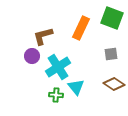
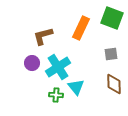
purple circle: moved 7 px down
brown diamond: rotated 55 degrees clockwise
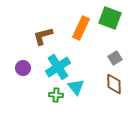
green square: moved 2 px left
gray square: moved 4 px right, 4 px down; rotated 24 degrees counterclockwise
purple circle: moved 9 px left, 5 px down
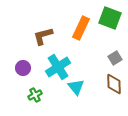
green cross: moved 21 px left; rotated 32 degrees counterclockwise
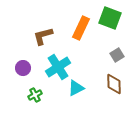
gray square: moved 2 px right, 3 px up
cyan triangle: moved 1 px down; rotated 42 degrees clockwise
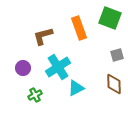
orange rectangle: moved 2 px left; rotated 45 degrees counterclockwise
gray square: rotated 16 degrees clockwise
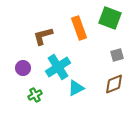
brown diamond: rotated 70 degrees clockwise
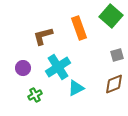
green square: moved 1 px right, 2 px up; rotated 20 degrees clockwise
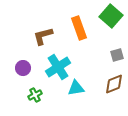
cyan triangle: rotated 18 degrees clockwise
